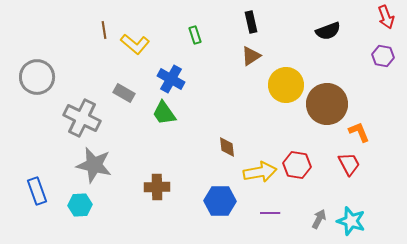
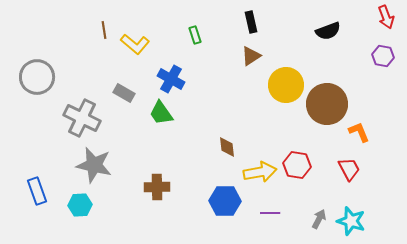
green trapezoid: moved 3 px left
red trapezoid: moved 5 px down
blue hexagon: moved 5 px right
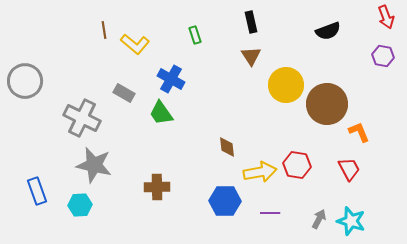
brown triangle: rotated 30 degrees counterclockwise
gray circle: moved 12 px left, 4 px down
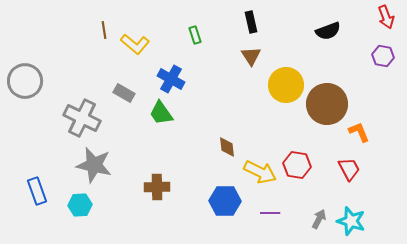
yellow arrow: rotated 36 degrees clockwise
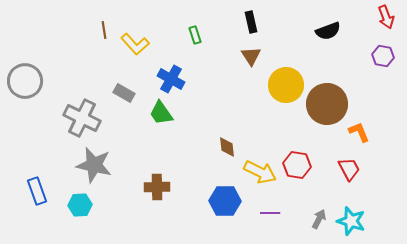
yellow L-shape: rotated 8 degrees clockwise
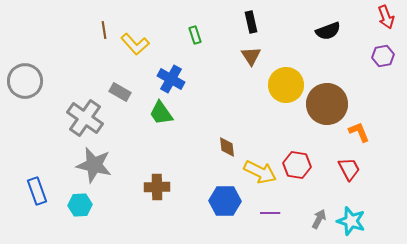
purple hexagon: rotated 20 degrees counterclockwise
gray rectangle: moved 4 px left, 1 px up
gray cross: moved 3 px right; rotated 9 degrees clockwise
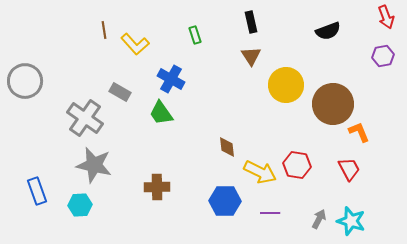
brown circle: moved 6 px right
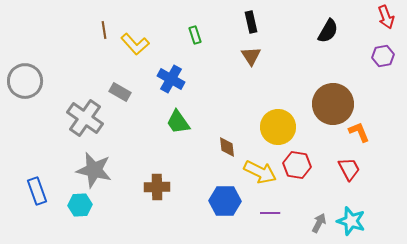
black semicircle: rotated 40 degrees counterclockwise
yellow circle: moved 8 px left, 42 px down
green trapezoid: moved 17 px right, 9 px down
gray star: moved 5 px down
gray arrow: moved 4 px down
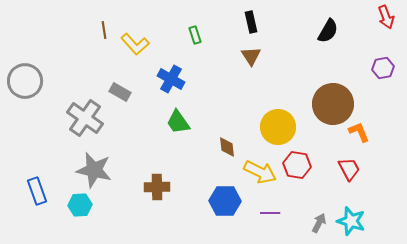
purple hexagon: moved 12 px down
